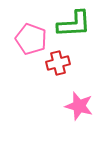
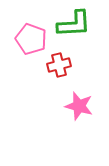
red cross: moved 1 px right, 2 px down
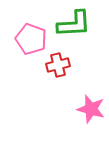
red cross: moved 1 px left
pink star: moved 12 px right, 3 px down
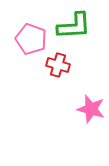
green L-shape: moved 2 px down
red cross: rotated 30 degrees clockwise
